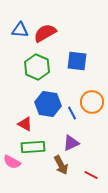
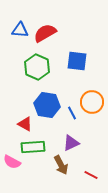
blue hexagon: moved 1 px left, 1 px down
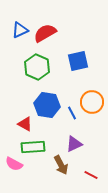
blue triangle: rotated 30 degrees counterclockwise
blue square: moved 1 px right; rotated 20 degrees counterclockwise
purple triangle: moved 3 px right, 1 px down
pink semicircle: moved 2 px right, 2 px down
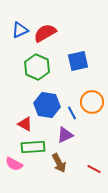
purple triangle: moved 9 px left, 9 px up
brown arrow: moved 2 px left, 2 px up
red line: moved 3 px right, 6 px up
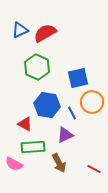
blue square: moved 17 px down
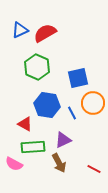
orange circle: moved 1 px right, 1 px down
purple triangle: moved 2 px left, 5 px down
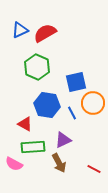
blue square: moved 2 px left, 4 px down
